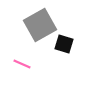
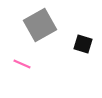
black square: moved 19 px right
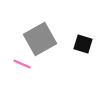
gray square: moved 14 px down
